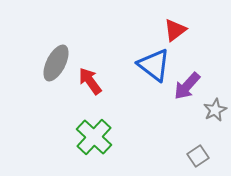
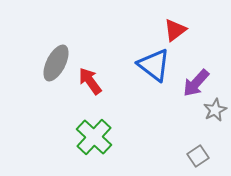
purple arrow: moved 9 px right, 3 px up
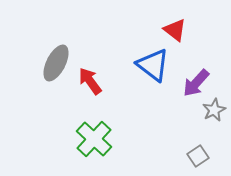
red triangle: rotated 45 degrees counterclockwise
blue triangle: moved 1 px left
gray star: moved 1 px left
green cross: moved 2 px down
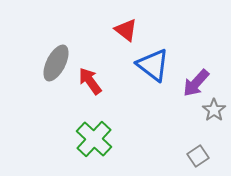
red triangle: moved 49 px left
gray star: rotated 10 degrees counterclockwise
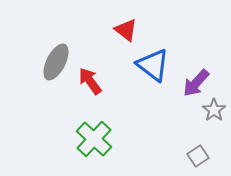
gray ellipse: moved 1 px up
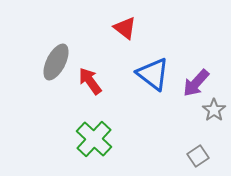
red triangle: moved 1 px left, 2 px up
blue triangle: moved 9 px down
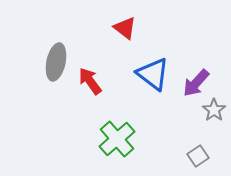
gray ellipse: rotated 15 degrees counterclockwise
green cross: moved 23 px right; rotated 6 degrees clockwise
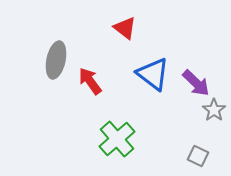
gray ellipse: moved 2 px up
purple arrow: rotated 88 degrees counterclockwise
gray square: rotated 30 degrees counterclockwise
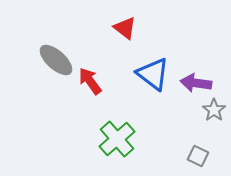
gray ellipse: rotated 60 degrees counterclockwise
purple arrow: rotated 144 degrees clockwise
